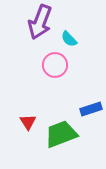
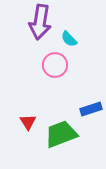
purple arrow: rotated 12 degrees counterclockwise
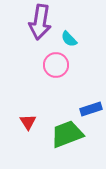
pink circle: moved 1 px right
green trapezoid: moved 6 px right
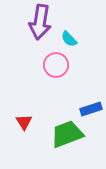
red triangle: moved 4 px left
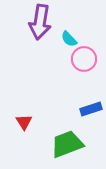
pink circle: moved 28 px right, 6 px up
green trapezoid: moved 10 px down
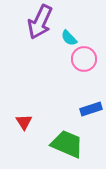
purple arrow: rotated 16 degrees clockwise
cyan semicircle: moved 1 px up
green trapezoid: rotated 44 degrees clockwise
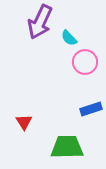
pink circle: moved 1 px right, 3 px down
green trapezoid: moved 3 px down; rotated 24 degrees counterclockwise
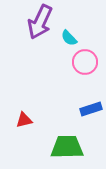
red triangle: moved 2 px up; rotated 48 degrees clockwise
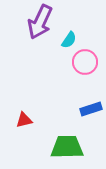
cyan semicircle: moved 2 px down; rotated 102 degrees counterclockwise
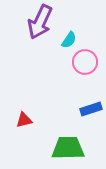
green trapezoid: moved 1 px right, 1 px down
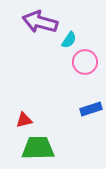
purple arrow: rotated 80 degrees clockwise
green trapezoid: moved 30 px left
